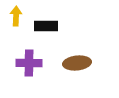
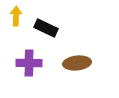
black rectangle: moved 2 px down; rotated 25 degrees clockwise
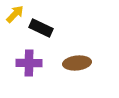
yellow arrow: moved 1 px left, 2 px up; rotated 42 degrees clockwise
black rectangle: moved 5 px left
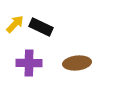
yellow arrow: moved 10 px down
black rectangle: moved 1 px up
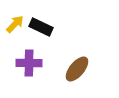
brown ellipse: moved 6 px down; rotated 44 degrees counterclockwise
